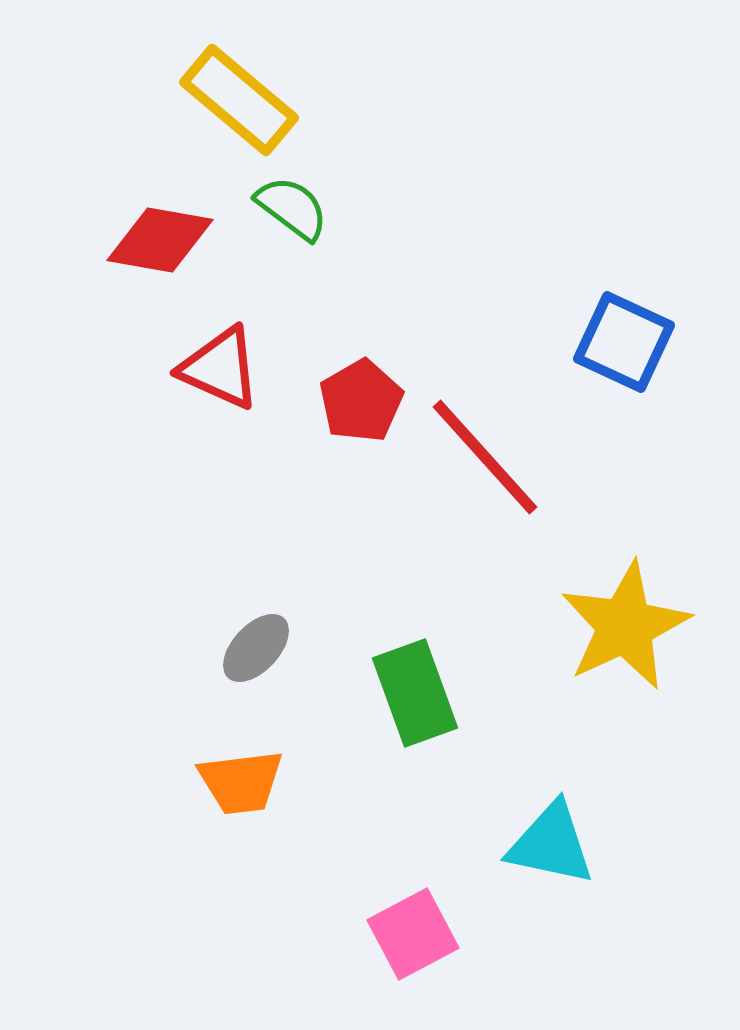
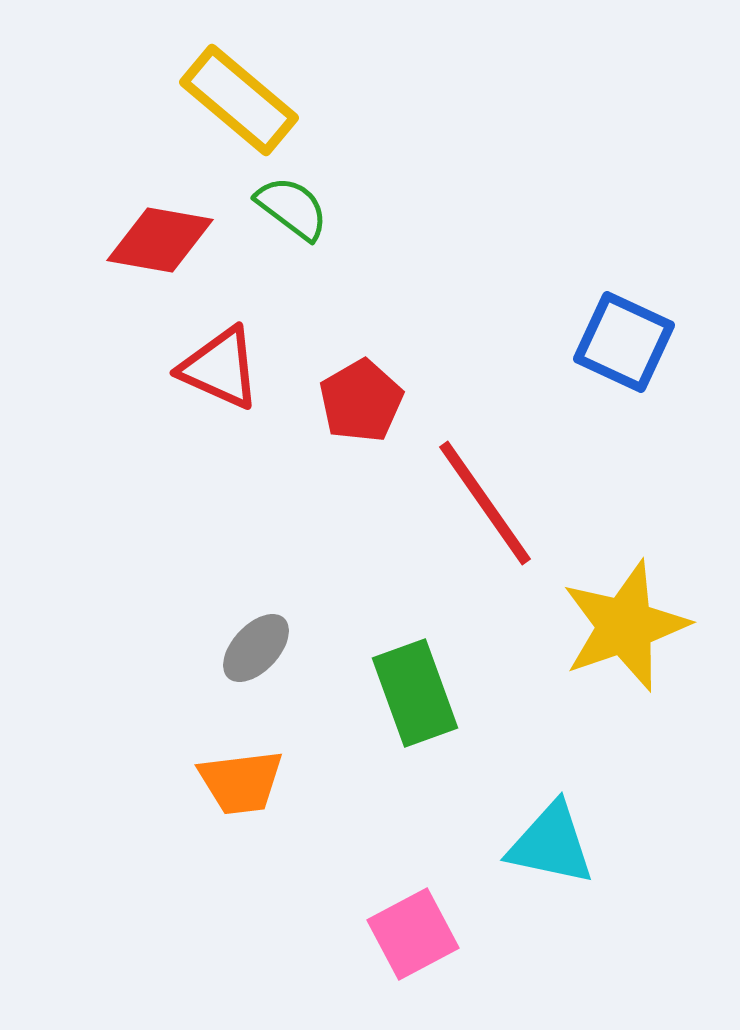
red line: moved 46 px down; rotated 7 degrees clockwise
yellow star: rotated 6 degrees clockwise
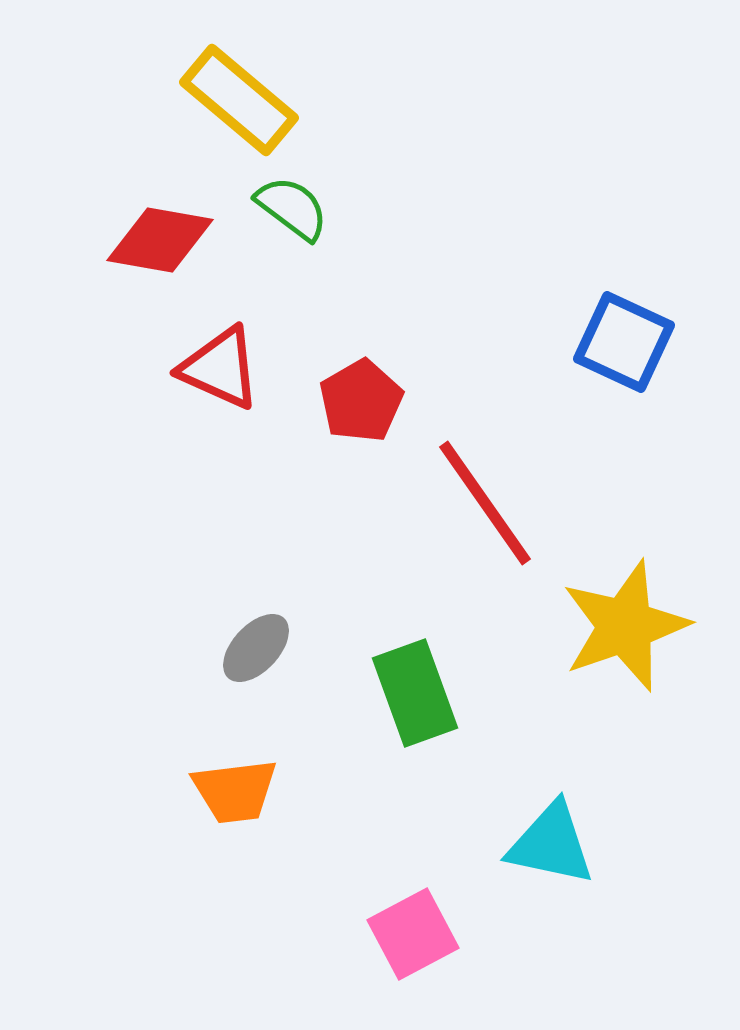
orange trapezoid: moved 6 px left, 9 px down
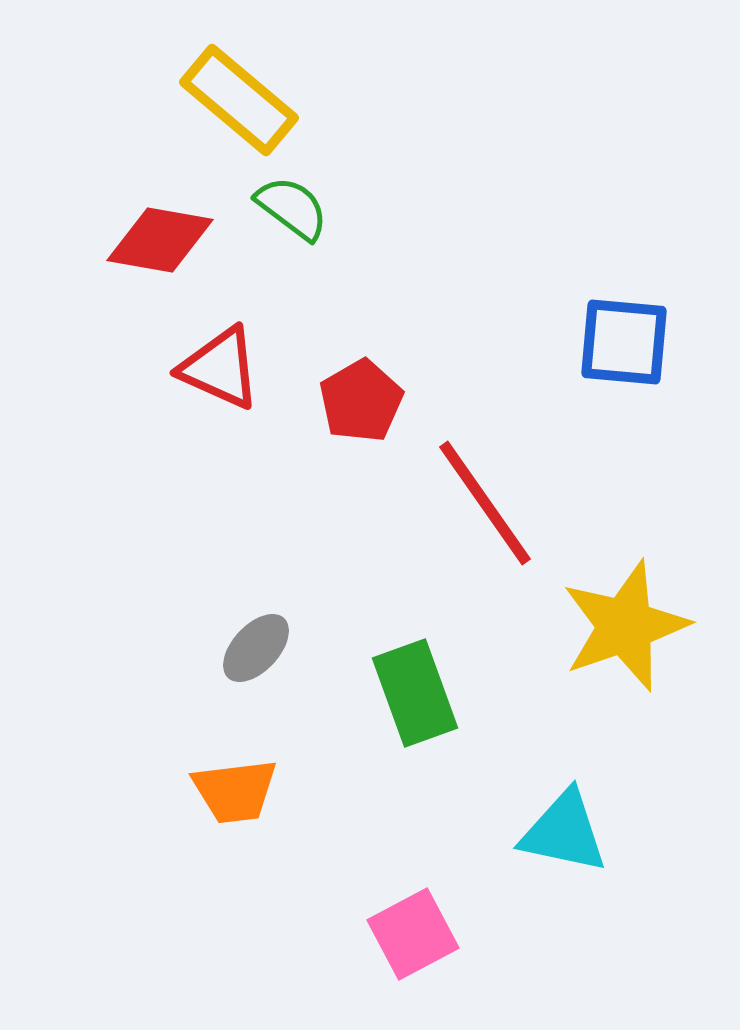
blue square: rotated 20 degrees counterclockwise
cyan triangle: moved 13 px right, 12 px up
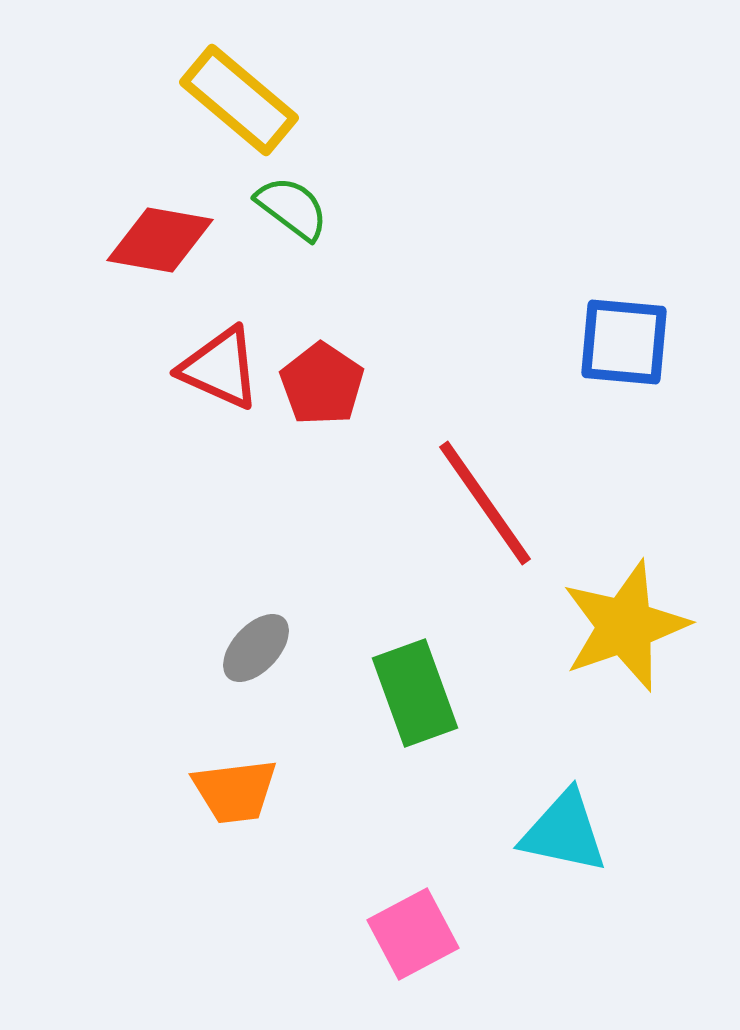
red pentagon: moved 39 px left, 17 px up; rotated 8 degrees counterclockwise
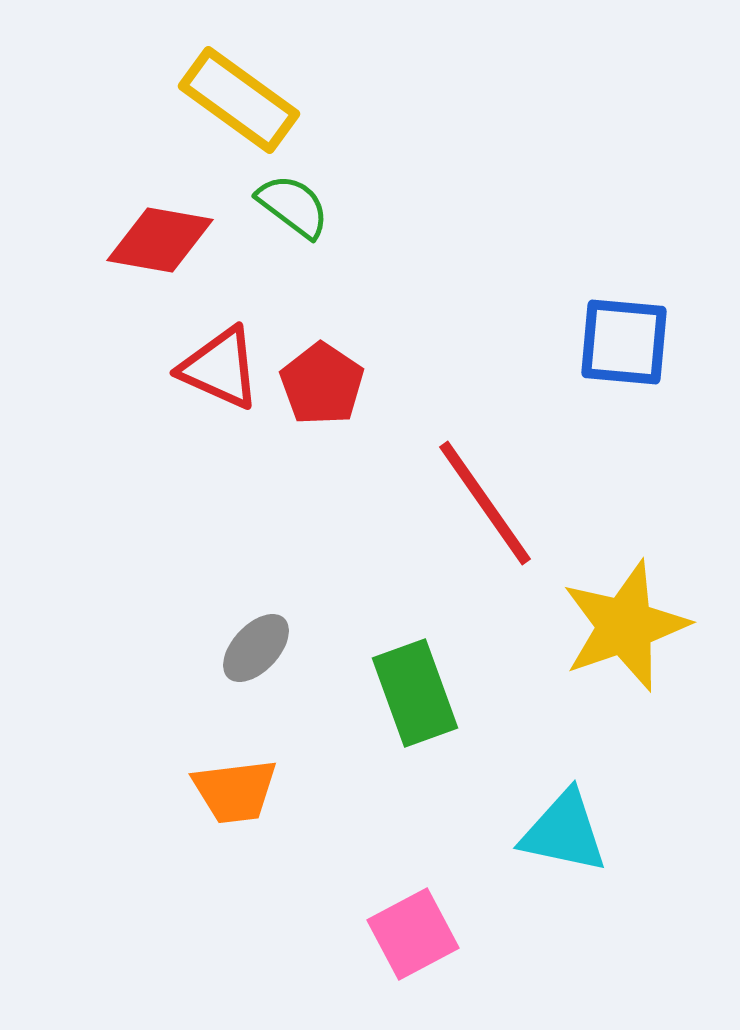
yellow rectangle: rotated 4 degrees counterclockwise
green semicircle: moved 1 px right, 2 px up
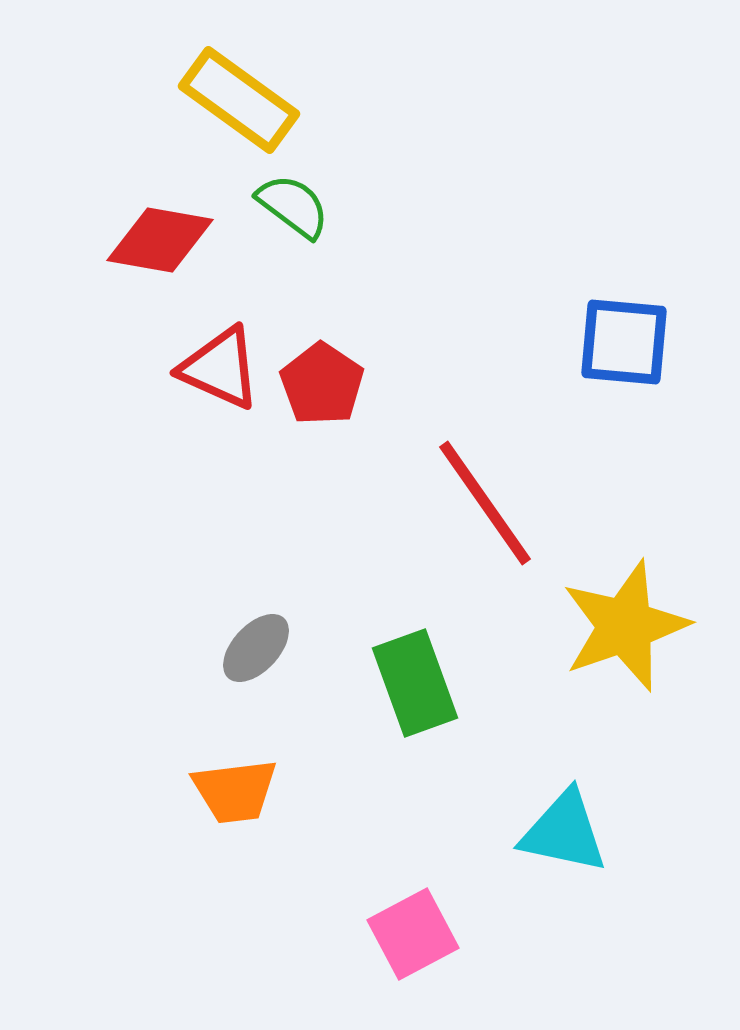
green rectangle: moved 10 px up
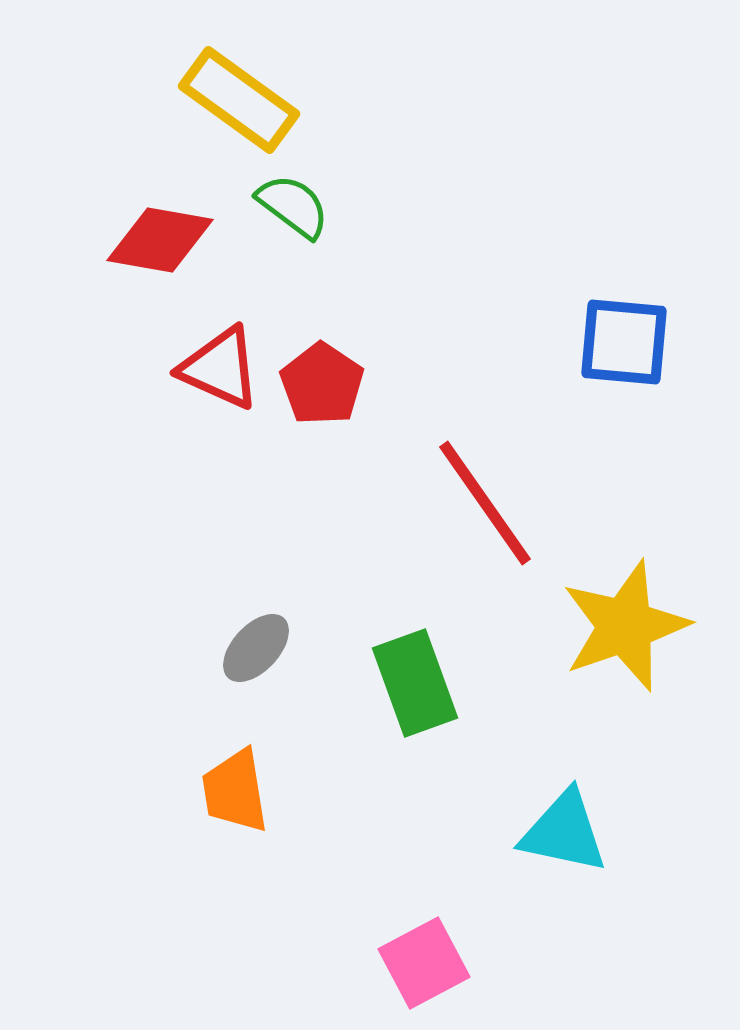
orange trapezoid: rotated 88 degrees clockwise
pink square: moved 11 px right, 29 px down
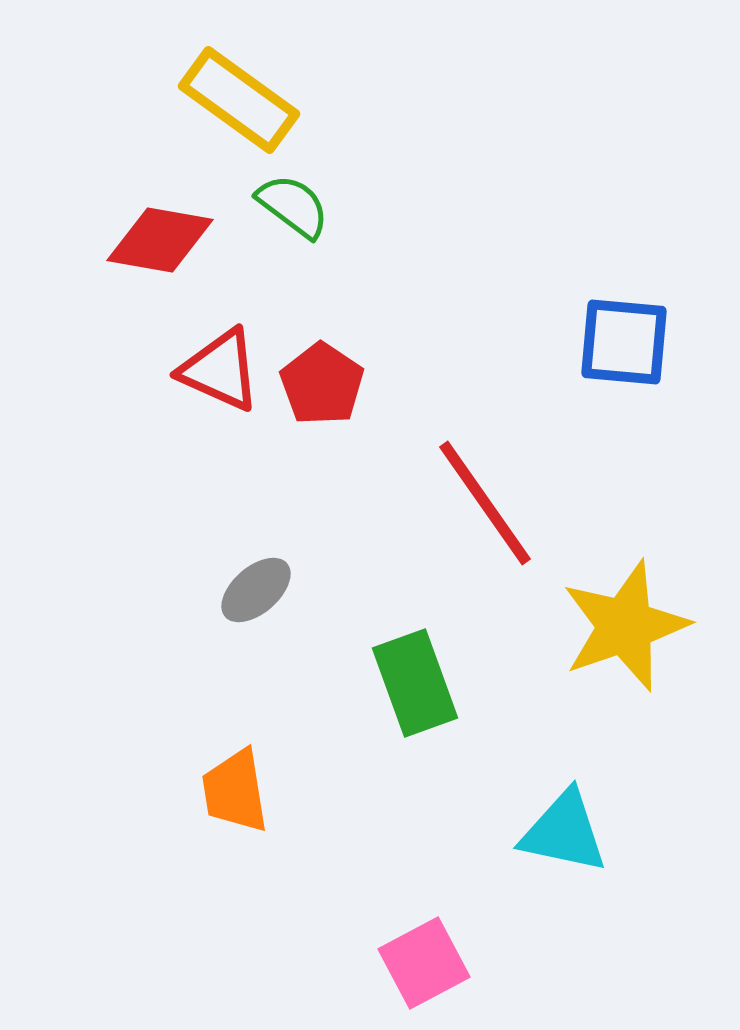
red triangle: moved 2 px down
gray ellipse: moved 58 px up; rotated 6 degrees clockwise
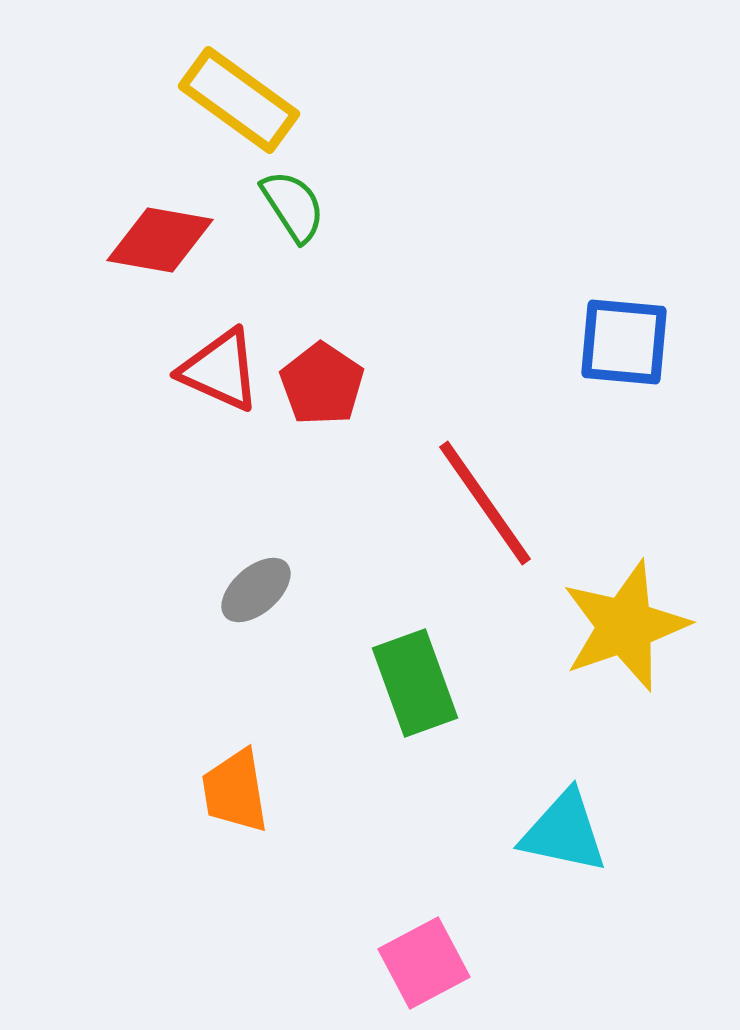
green semicircle: rotated 20 degrees clockwise
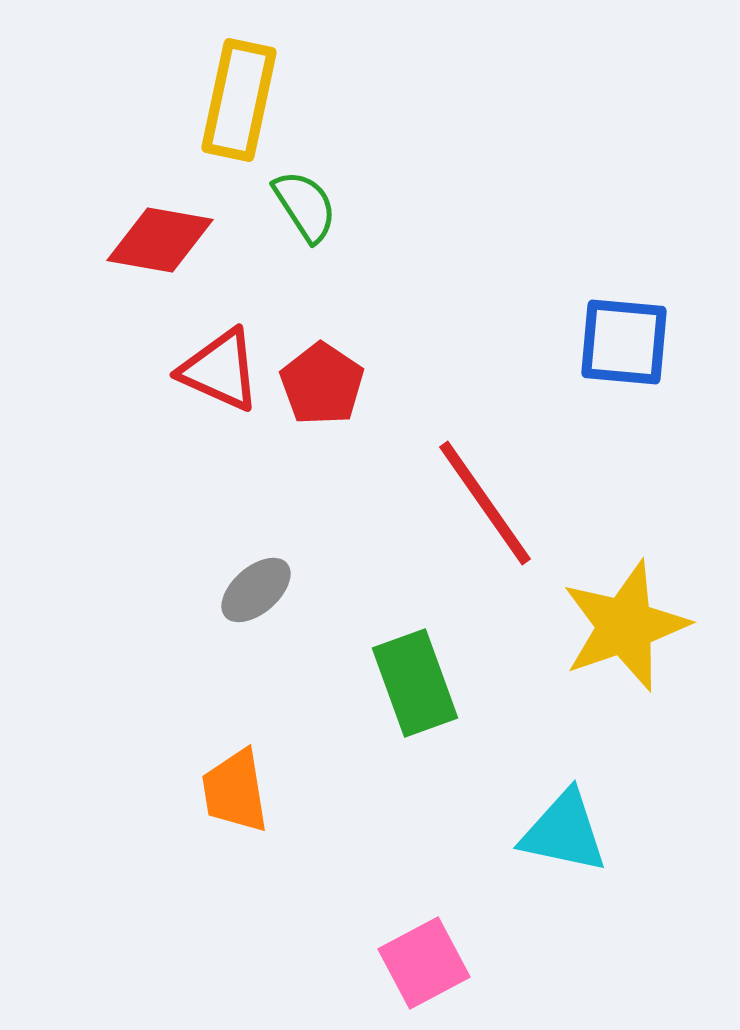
yellow rectangle: rotated 66 degrees clockwise
green semicircle: moved 12 px right
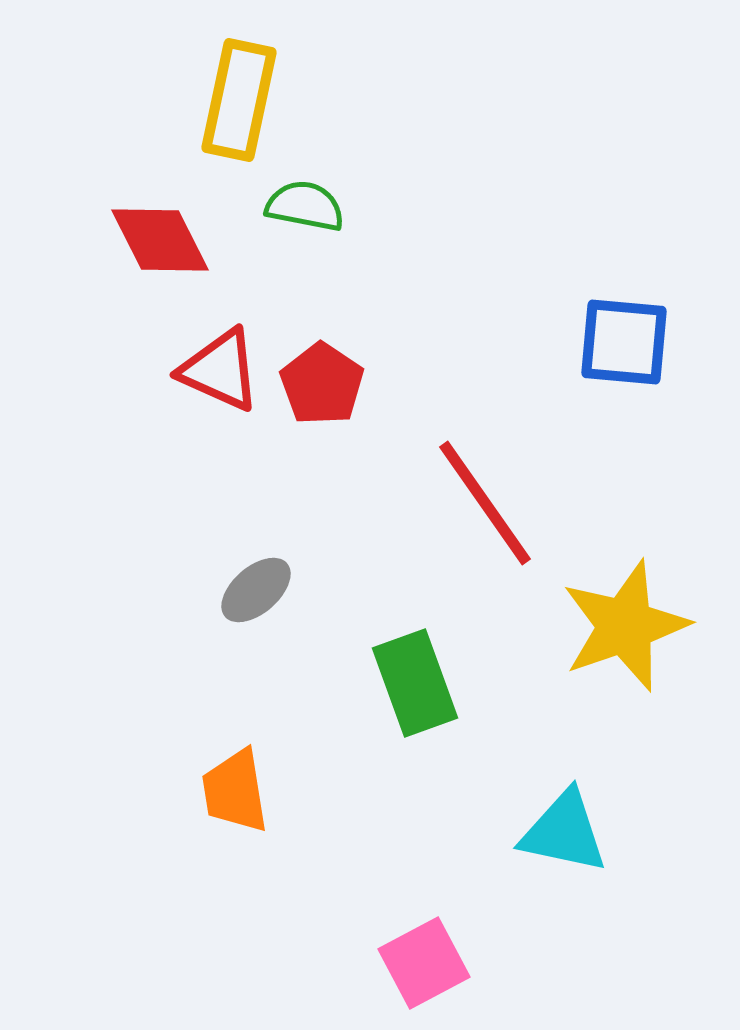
green semicircle: rotated 46 degrees counterclockwise
red diamond: rotated 53 degrees clockwise
